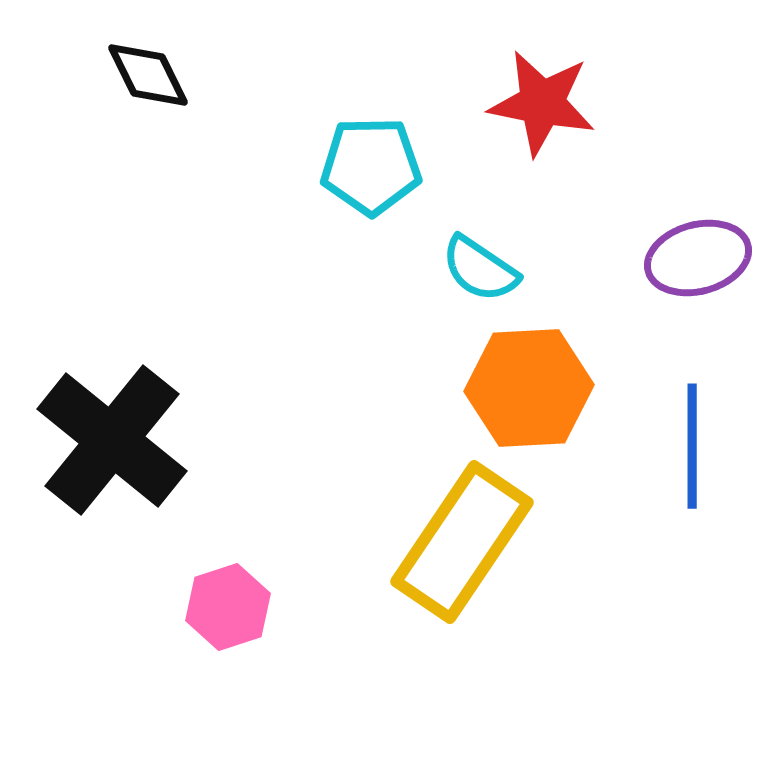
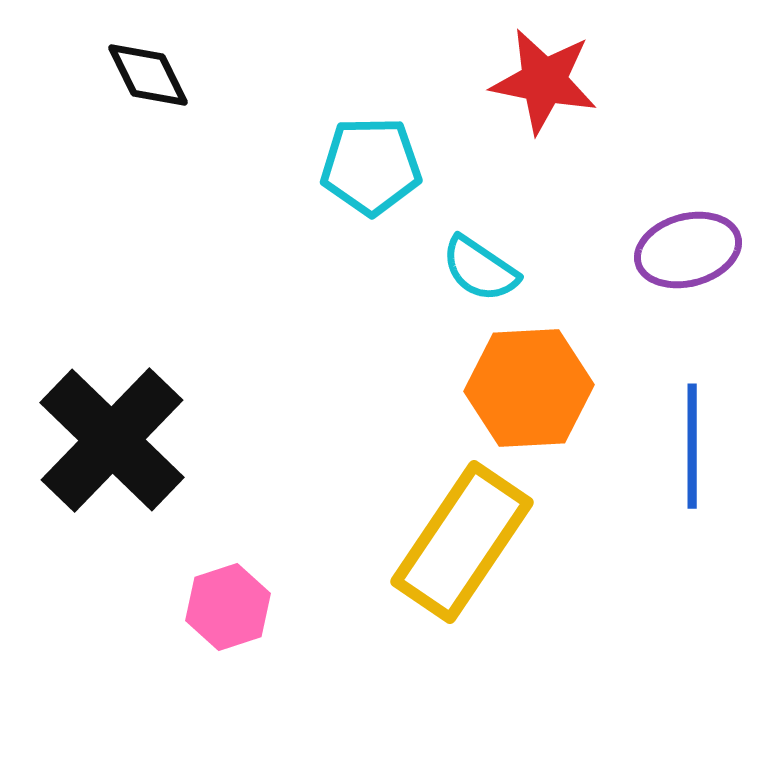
red star: moved 2 px right, 22 px up
purple ellipse: moved 10 px left, 8 px up
black cross: rotated 5 degrees clockwise
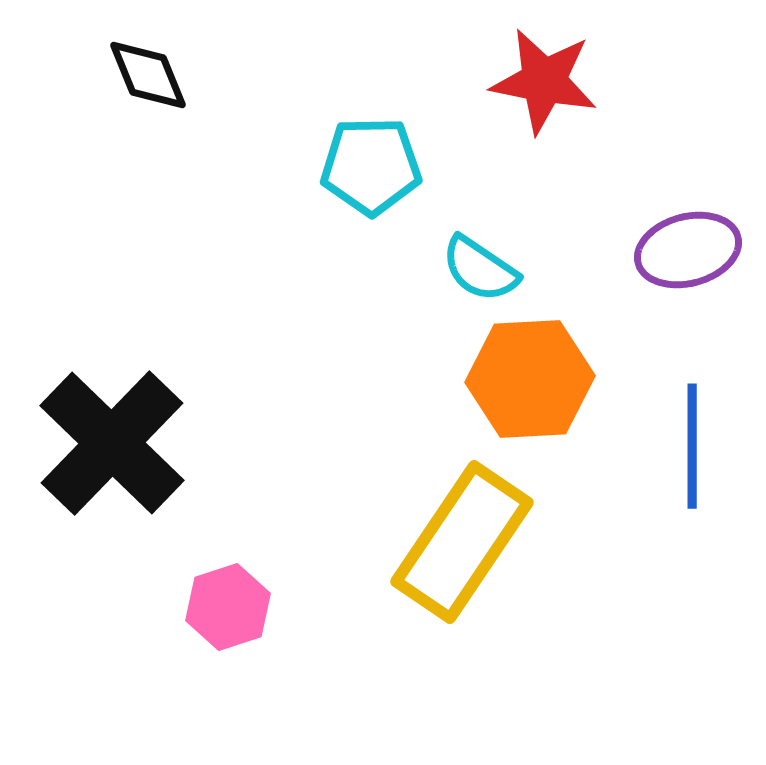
black diamond: rotated 4 degrees clockwise
orange hexagon: moved 1 px right, 9 px up
black cross: moved 3 px down
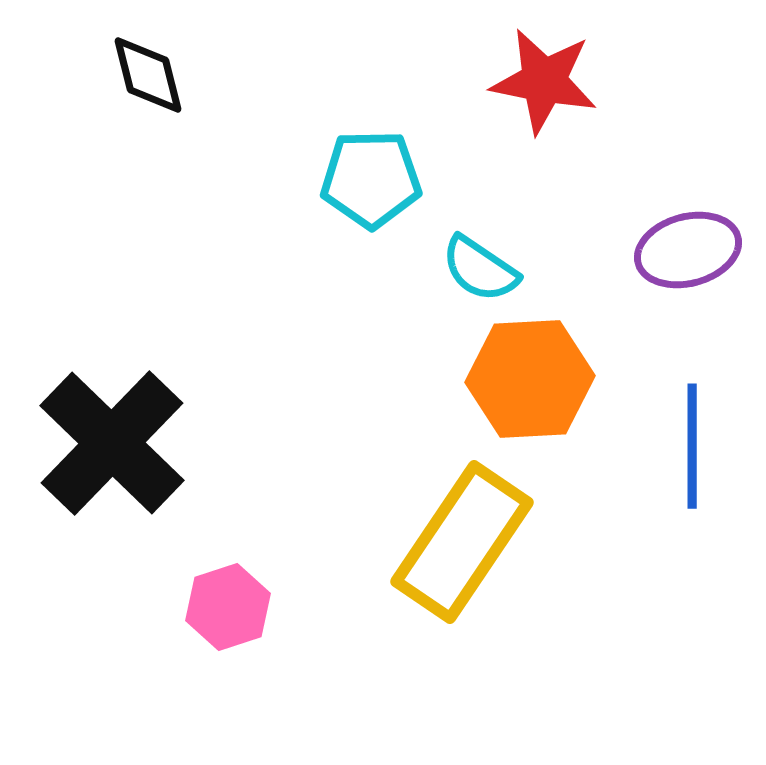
black diamond: rotated 8 degrees clockwise
cyan pentagon: moved 13 px down
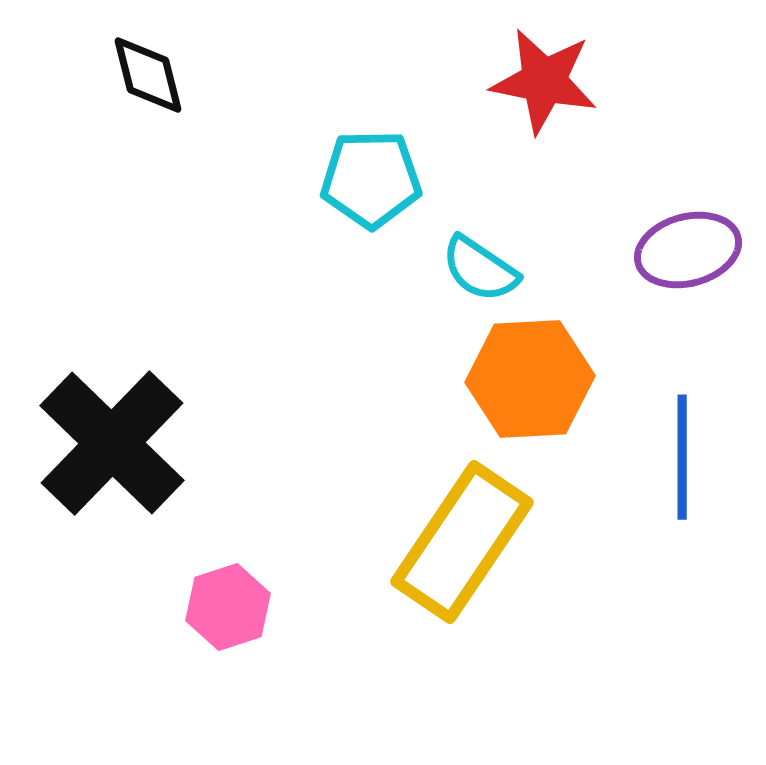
blue line: moved 10 px left, 11 px down
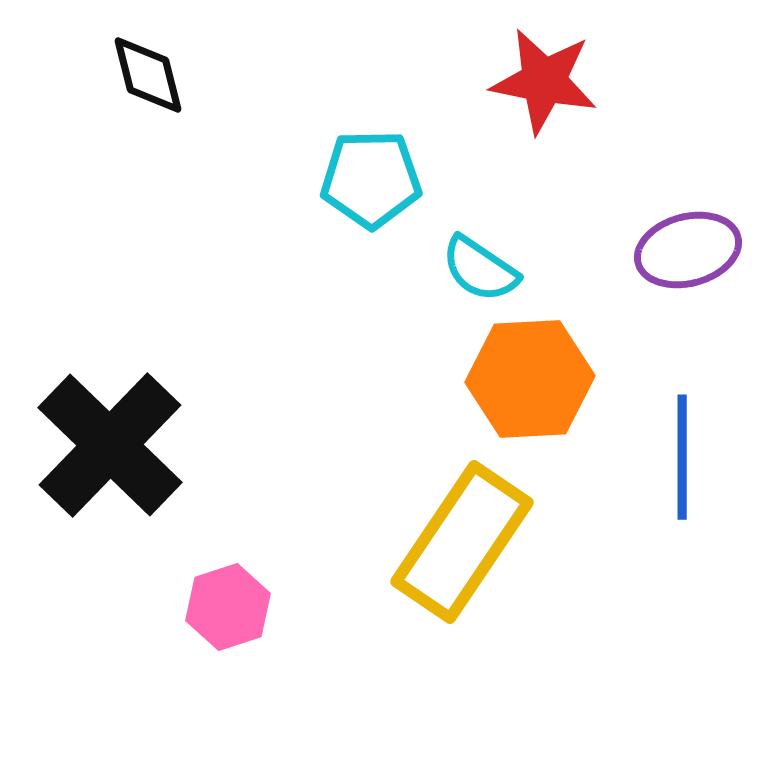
black cross: moved 2 px left, 2 px down
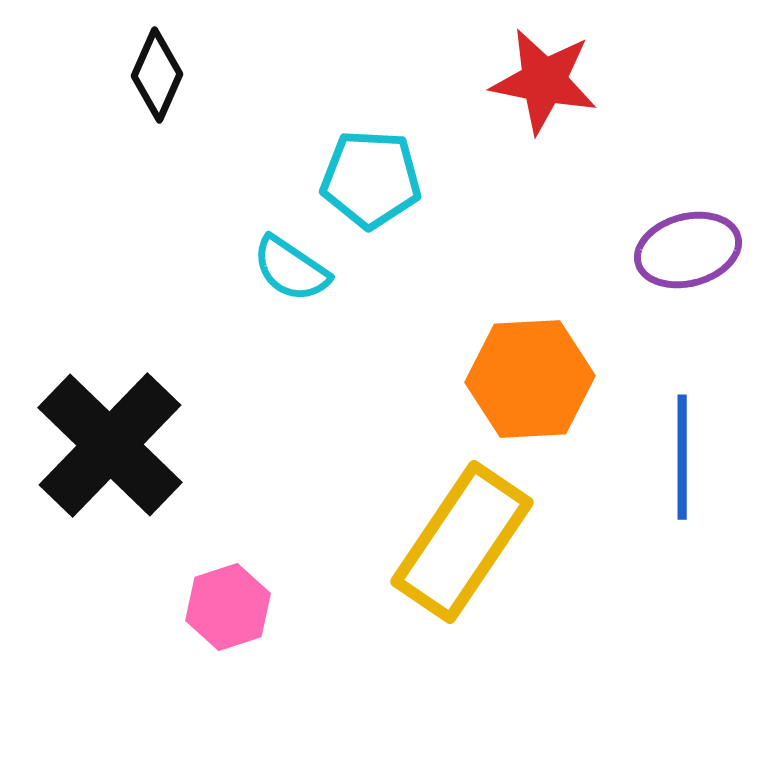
black diamond: moved 9 px right; rotated 38 degrees clockwise
cyan pentagon: rotated 4 degrees clockwise
cyan semicircle: moved 189 px left
